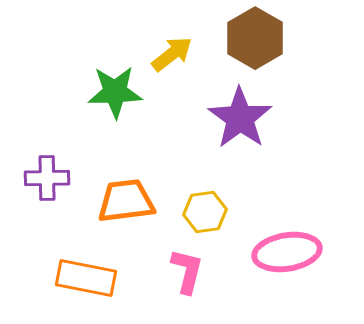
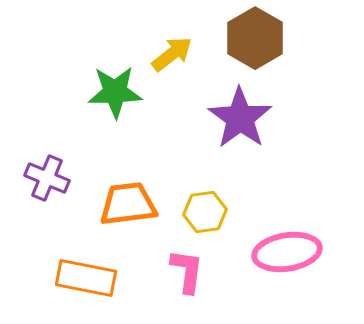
purple cross: rotated 24 degrees clockwise
orange trapezoid: moved 2 px right, 3 px down
pink L-shape: rotated 6 degrees counterclockwise
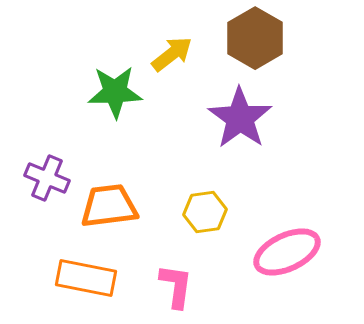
orange trapezoid: moved 19 px left, 2 px down
pink ellipse: rotated 16 degrees counterclockwise
pink L-shape: moved 11 px left, 15 px down
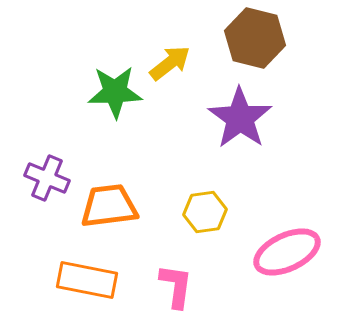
brown hexagon: rotated 16 degrees counterclockwise
yellow arrow: moved 2 px left, 9 px down
orange rectangle: moved 1 px right, 2 px down
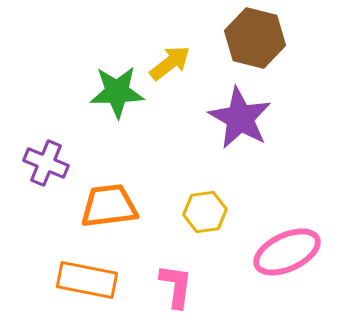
green star: moved 2 px right
purple star: rotated 6 degrees counterclockwise
purple cross: moved 1 px left, 15 px up
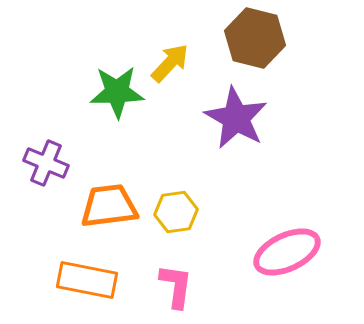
yellow arrow: rotated 9 degrees counterclockwise
purple star: moved 4 px left
yellow hexagon: moved 29 px left
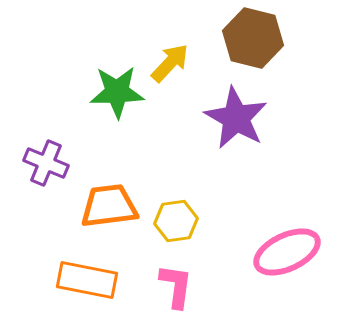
brown hexagon: moved 2 px left
yellow hexagon: moved 9 px down
